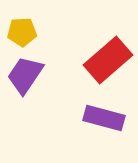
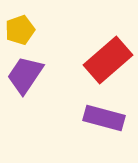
yellow pentagon: moved 2 px left, 2 px up; rotated 16 degrees counterclockwise
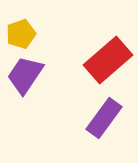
yellow pentagon: moved 1 px right, 4 px down
purple rectangle: rotated 69 degrees counterclockwise
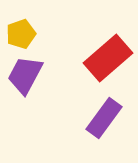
red rectangle: moved 2 px up
purple trapezoid: rotated 6 degrees counterclockwise
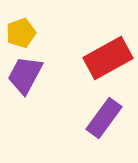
yellow pentagon: moved 1 px up
red rectangle: rotated 12 degrees clockwise
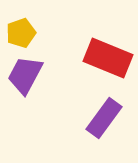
red rectangle: rotated 51 degrees clockwise
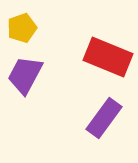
yellow pentagon: moved 1 px right, 5 px up
red rectangle: moved 1 px up
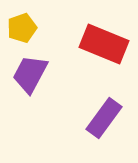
red rectangle: moved 4 px left, 13 px up
purple trapezoid: moved 5 px right, 1 px up
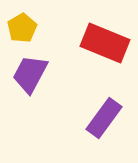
yellow pentagon: rotated 12 degrees counterclockwise
red rectangle: moved 1 px right, 1 px up
